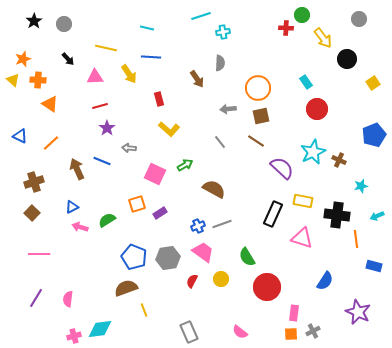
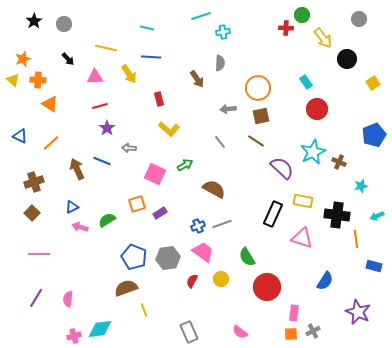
brown cross at (339, 160): moved 2 px down
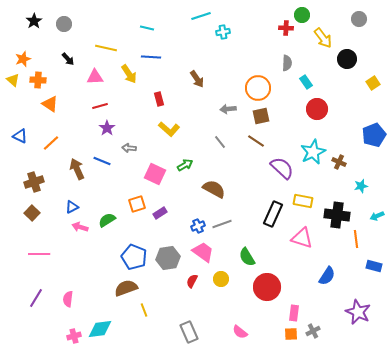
gray semicircle at (220, 63): moved 67 px right
blue semicircle at (325, 281): moved 2 px right, 5 px up
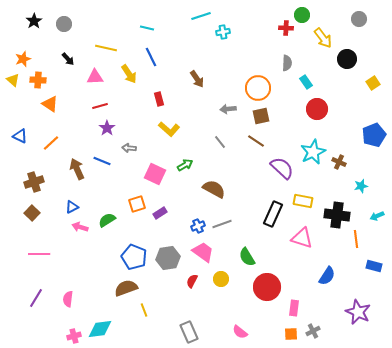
blue line at (151, 57): rotated 60 degrees clockwise
pink rectangle at (294, 313): moved 5 px up
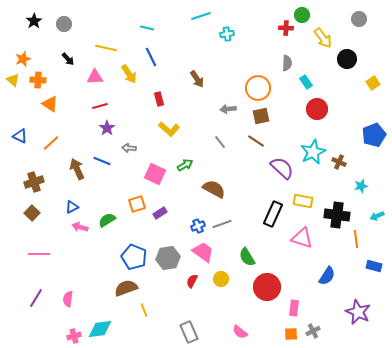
cyan cross at (223, 32): moved 4 px right, 2 px down
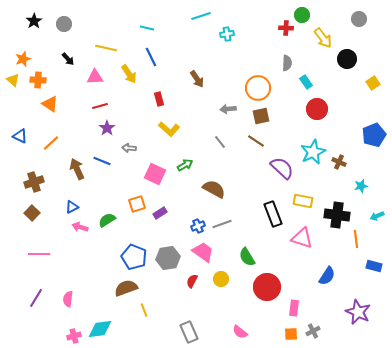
black rectangle at (273, 214): rotated 45 degrees counterclockwise
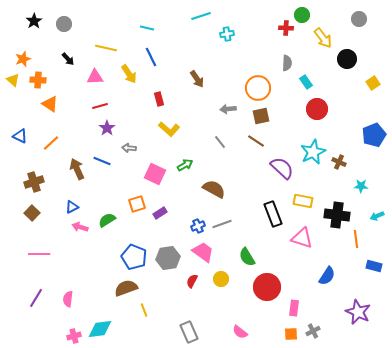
cyan star at (361, 186): rotated 16 degrees clockwise
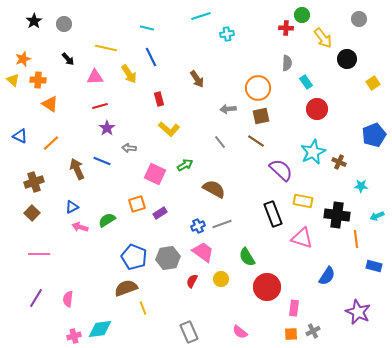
purple semicircle at (282, 168): moved 1 px left, 2 px down
yellow line at (144, 310): moved 1 px left, 2 px up
